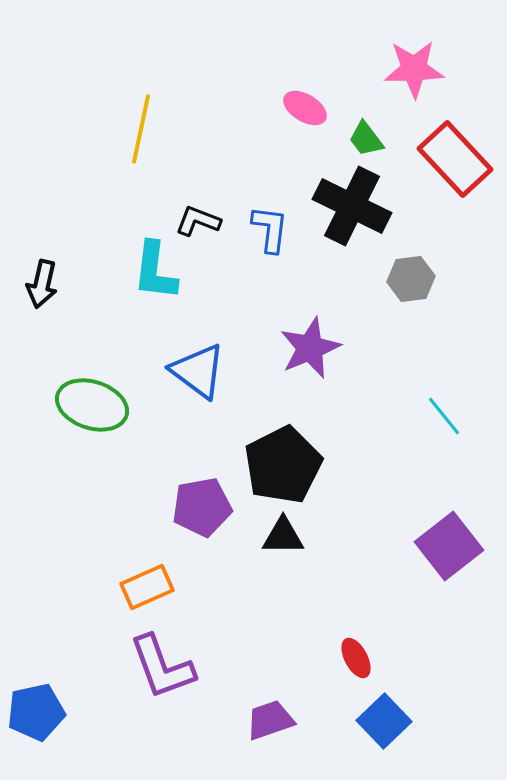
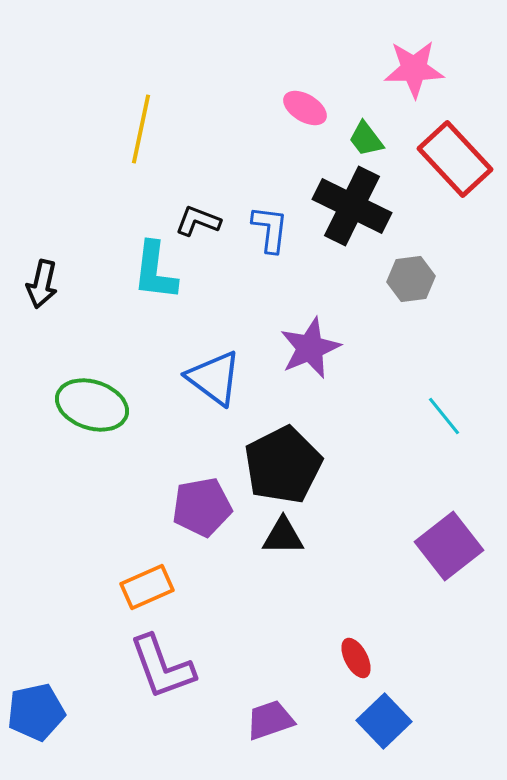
blue triangle: moved 16 px right, 7 px down
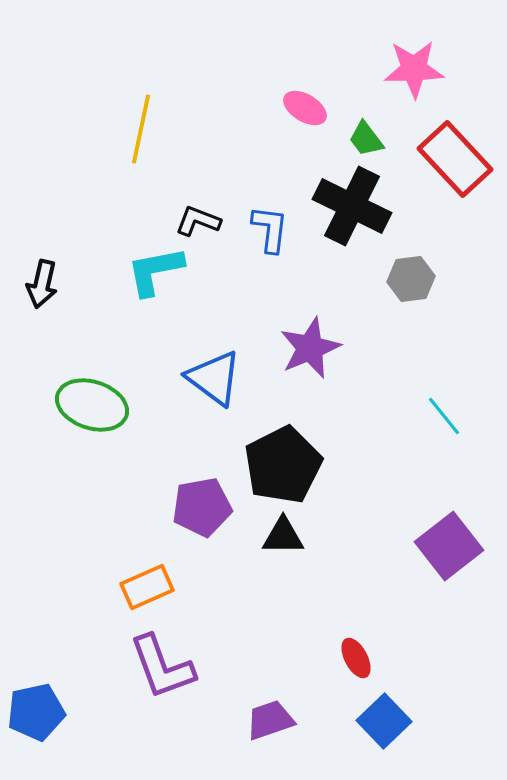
cyan L-shape: rotated 72 degrees clockwise
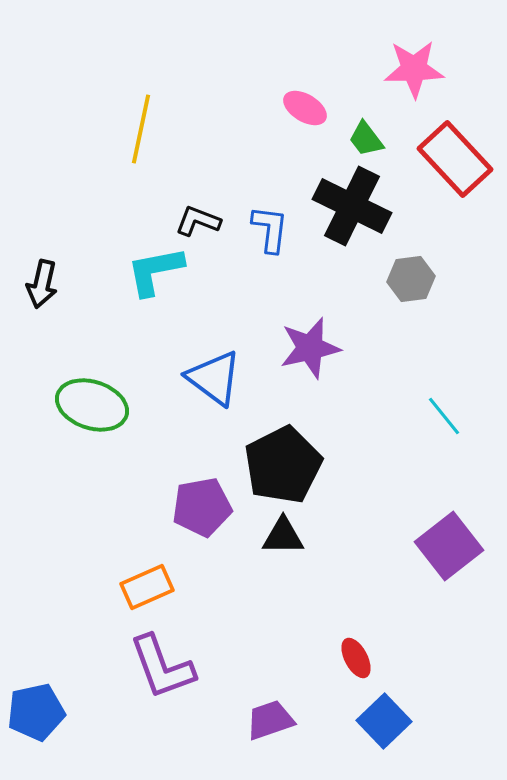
purple star: rotated 10 degrees clockwise
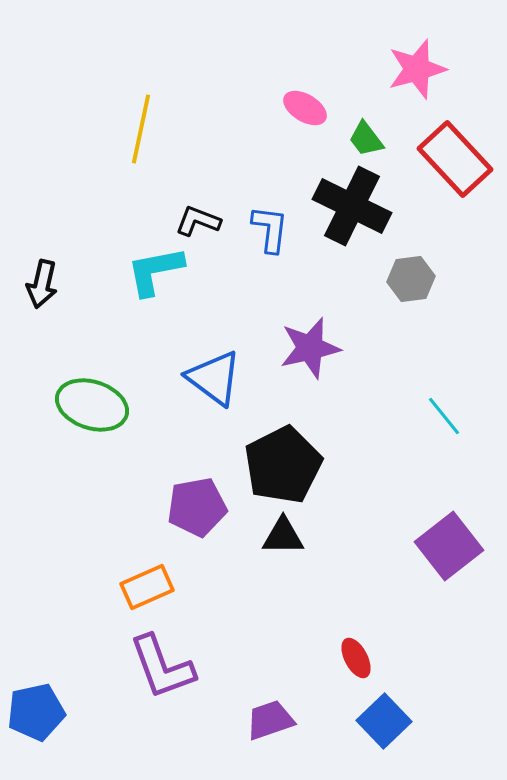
pink star: moved 3 px right; rotated 14 degrees counterclockwise
purple pentagon: moved 5 px left
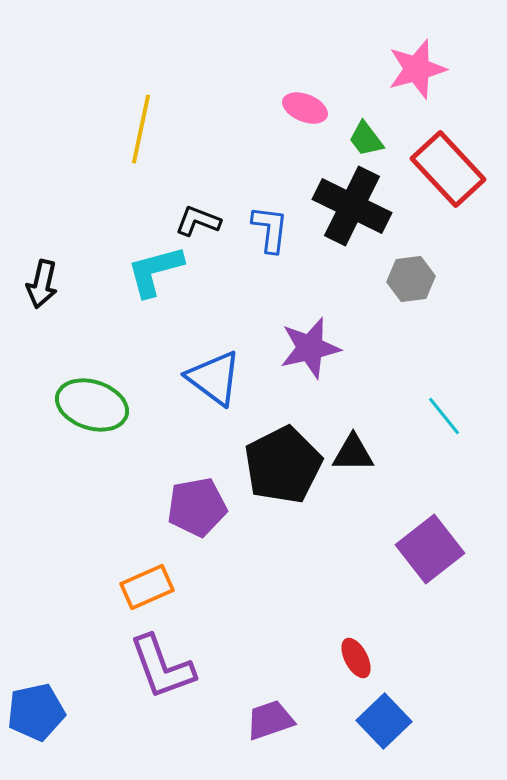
pink ellipse: rotated 9 degrees counterclockwise
red rectangle: moved 7 px left, 10 px down
cyan L-shape: rotated 4 degrees counterclockwise
black triangle: moved 70 px right, 83 px up
purple square: moved 19 px left, 3 px down
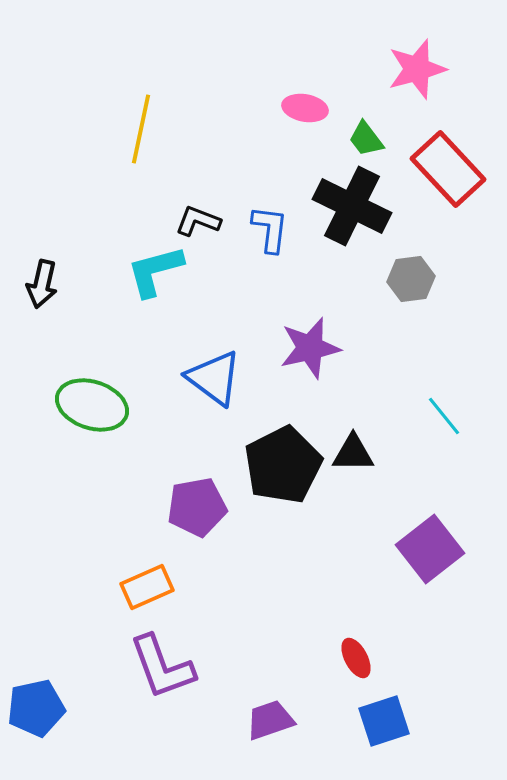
pink ellipse: rotated 12 degrees counterclockwise
blue pentagon: moved 4 px up
blue square: rotated 26 degrees clockwise
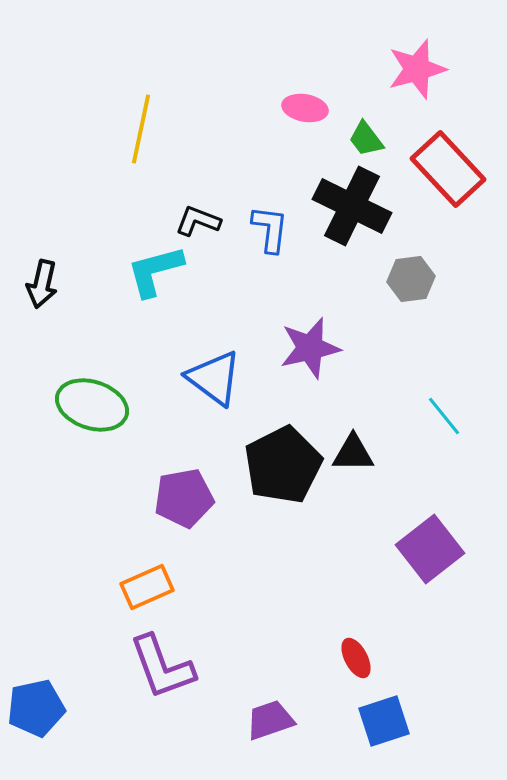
purple pentagon: moved 13 px left, 9 px up
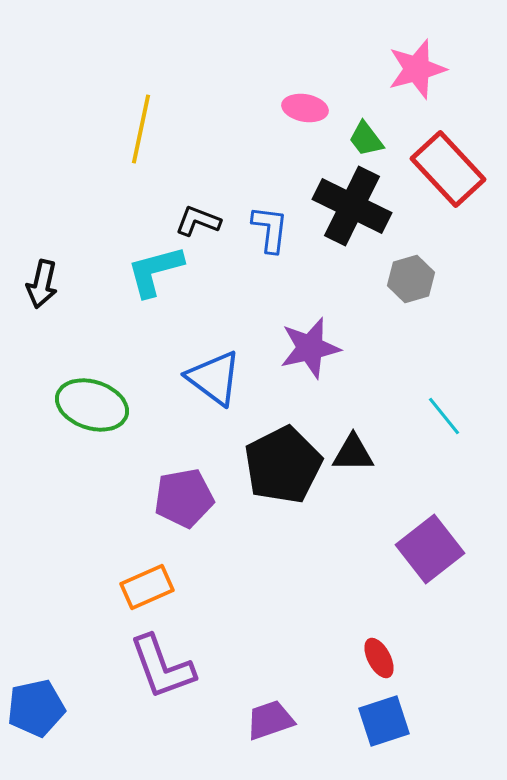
gray hexagon: rotated 9 degrees counterclockwise
red ellipse: moved 23 px right
